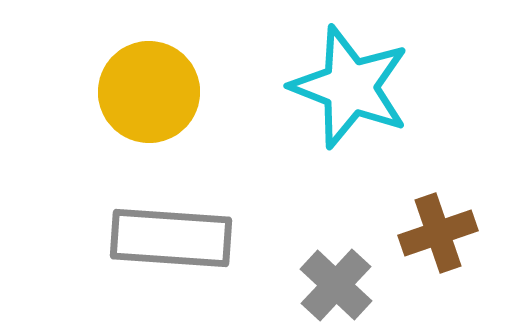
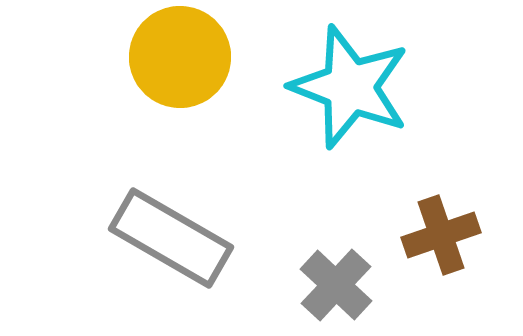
yellow circle: moved 31 px right, 35 px up
brown cross: moved 3 px right, 2 px down
gray rectangle: rotated 26 degrees clockwise
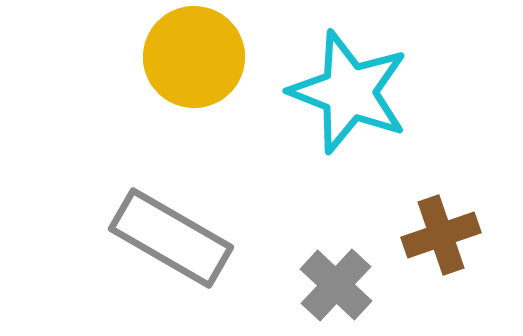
yellow circle: moved 14 px right
cyan star: moved 1 px left, 5 px down
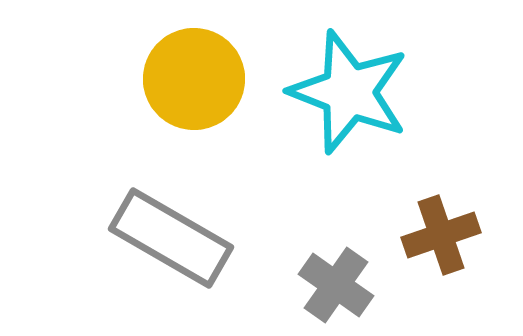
yellow circle: moved 22 px down
gray cross: rotated 8 degrees counterclockwise
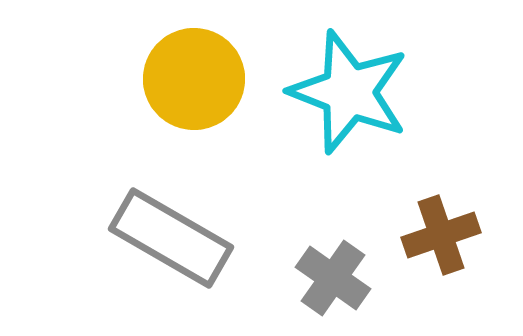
gray cross: moved 3 px left, 7 px up
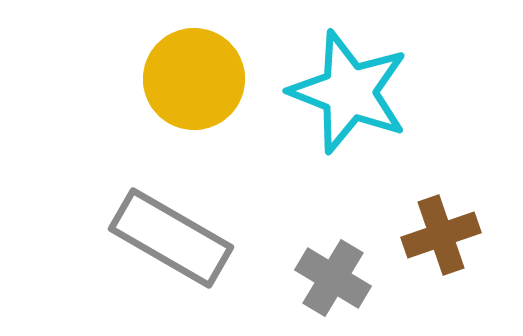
gray cross: rotated 4 degrees counterclockwise
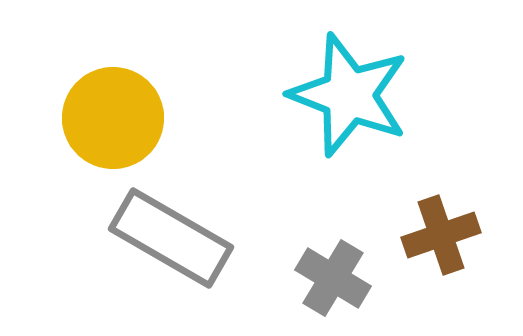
yellow circle: moved 81 px left, 39 px down
cyan star: moved 3 px down
